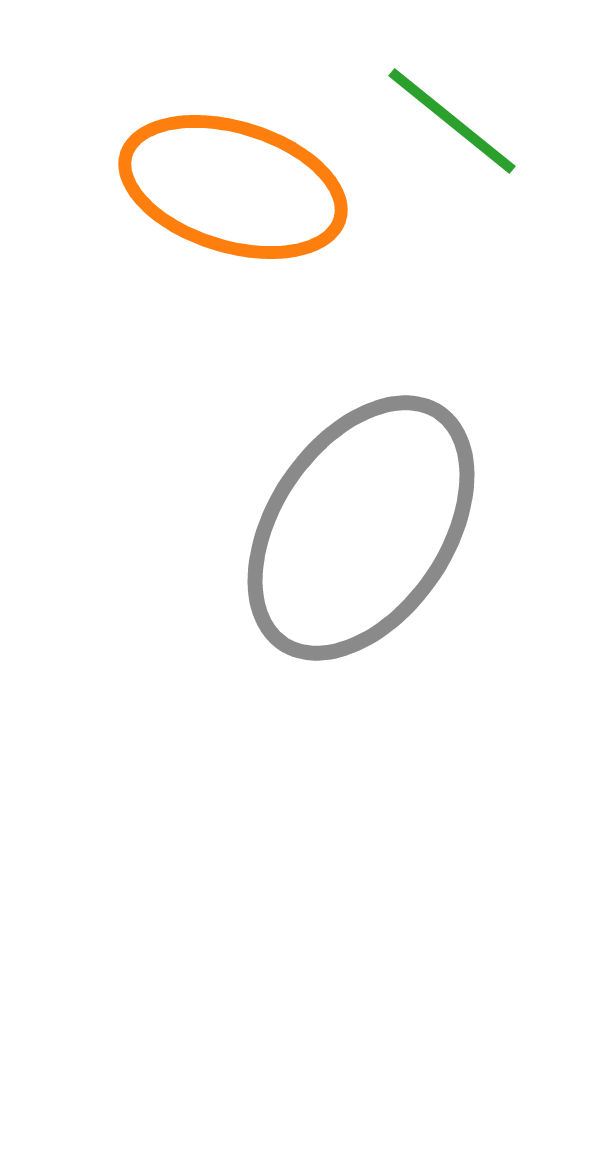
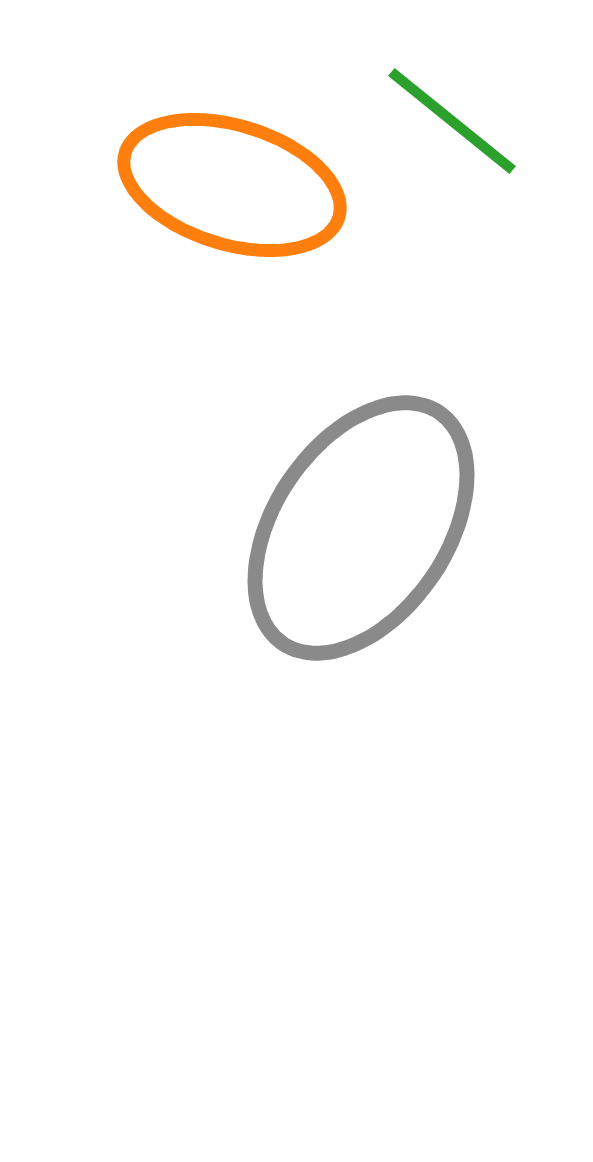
orange ellipse: moved 1 px left, 2 px up
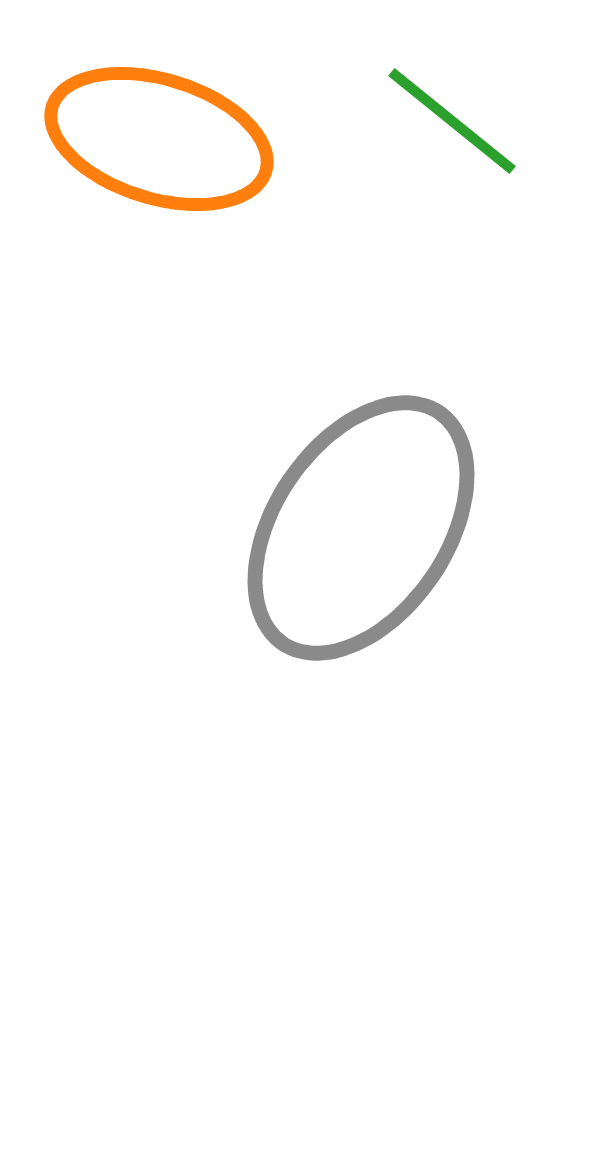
orange ellipse: moved 73 px left, 46 px up
